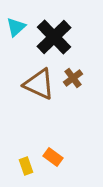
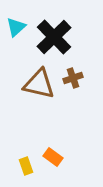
brown cross: rotated 18 degrees clockwise
brown triangle: rotated 12 degrees counterclockwise
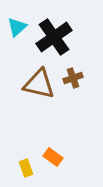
cyan triangle: moved 1 px right
black cross: rotated 9 degrees clockwise
yellow rectangle: moved 2 px down
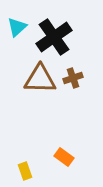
brown triangle: moved 1 px right, 5 px up; rotated 12 degrees counterclockwise
orange rectangle: moved 11 px right
yellow rectangle: moved 1 px left, 3 px down
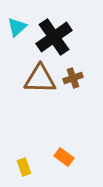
yellow rectangle: moved 1 px left, 4 px up
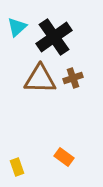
yellow rectangle: moved 7 px left
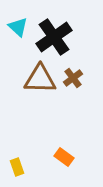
cyan triangle: moved 1 px right; rotated 35 degrees counterclockwise
brown cross: rotated 18 degrees counterclockwise
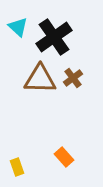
orange rectangle: rotated 12 degrees clockwise
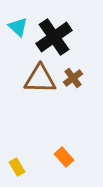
yellow rectangle: rotated 12 degrees counterclockwise
